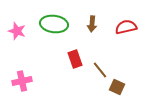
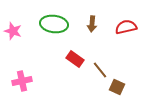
pink star: moved 4 px left
red rectangle: rotated 36 degrees counterclockwise
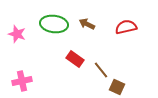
brown arrow: moved 5 px left; rotated 112 degrees clockwise
pink star: moved 4 px right, 3 px down
brown line: moved 1 px right
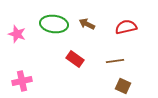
brown line: moved 14 px right, 9 px up; rotated 60 degrees counterclockwise
brown square: moved 6 px right, 1 px up
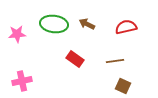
pink star: rotated 24 degrees counterclockwise
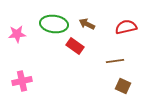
red rectangle: moved 13 px up
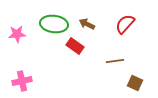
red semicircle: moved 1 px left, 3 px up; rotated 35 degrees counterclockwise
brown square: moved 12 px right, 3 px up
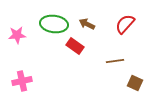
pink star: moved 1 px down
